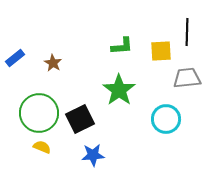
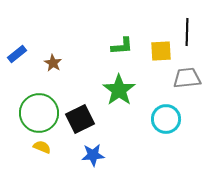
blue rectangle: moved 2 px right, 4 px up
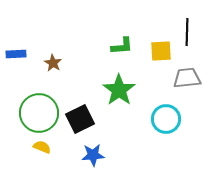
blue rectangle: moved 1 px left; rotated 36 degrees clockwise
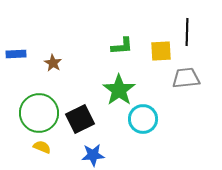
gray trapezoid: moved 1 px left
cyan circle: moved 23 px left
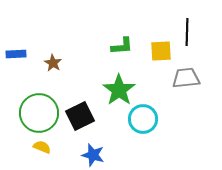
black square: moved 3 px up
blue star: rotated 20 degrees clockwise
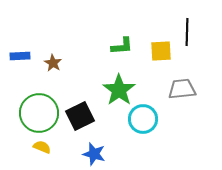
blue rectangle: moved 4 px right, 2 px down
gray trapezoid: moved 4 px left, 11 px down
blue star: moved 1 px right, 1 px up
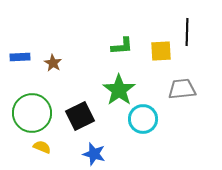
blue rectangle: moved 1 px down
green circle: moved 7 px left
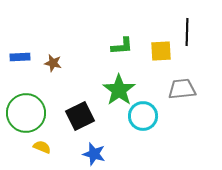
brown star: rotated 18 degrees counterclockwise
green circle: moved 6 px left
cyan circle: moved 3 px up
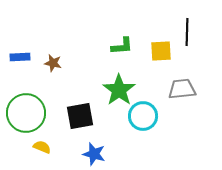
black square: rotated 16 degrees clockwise
